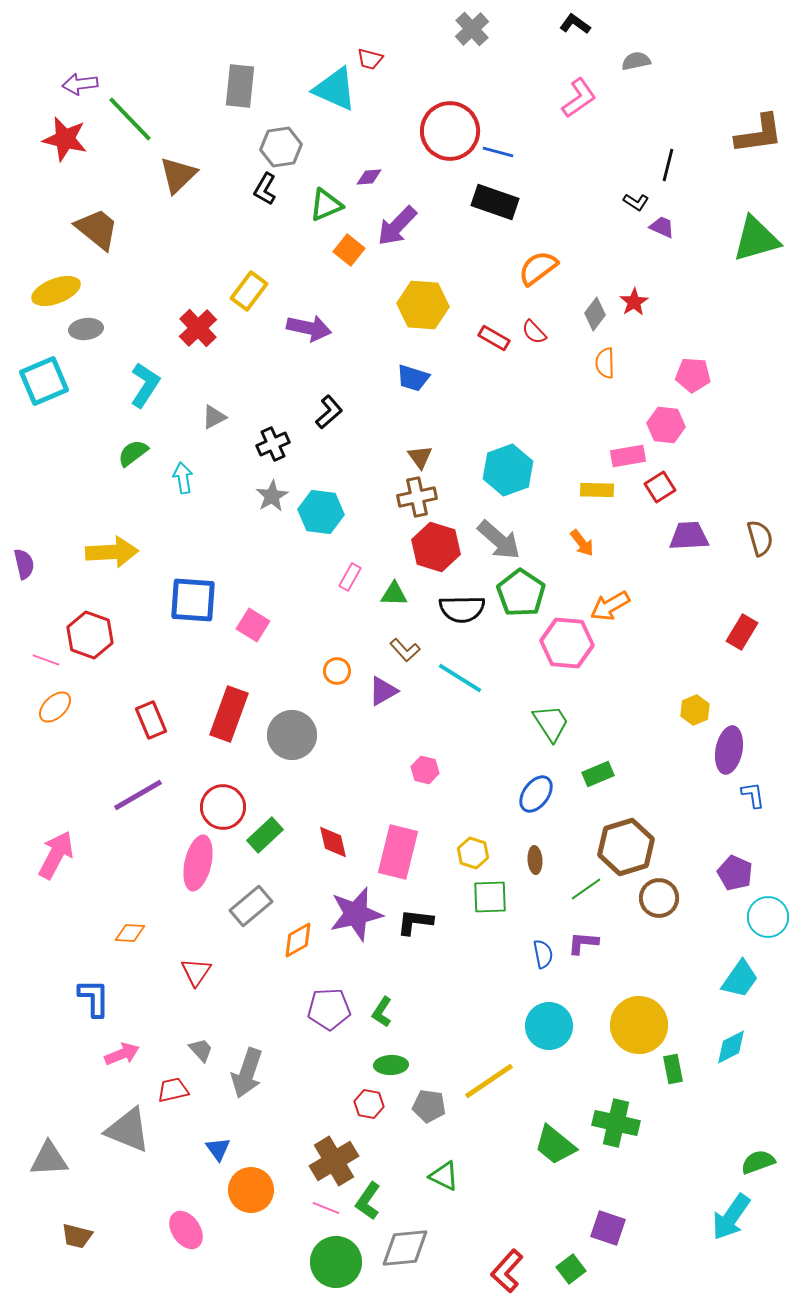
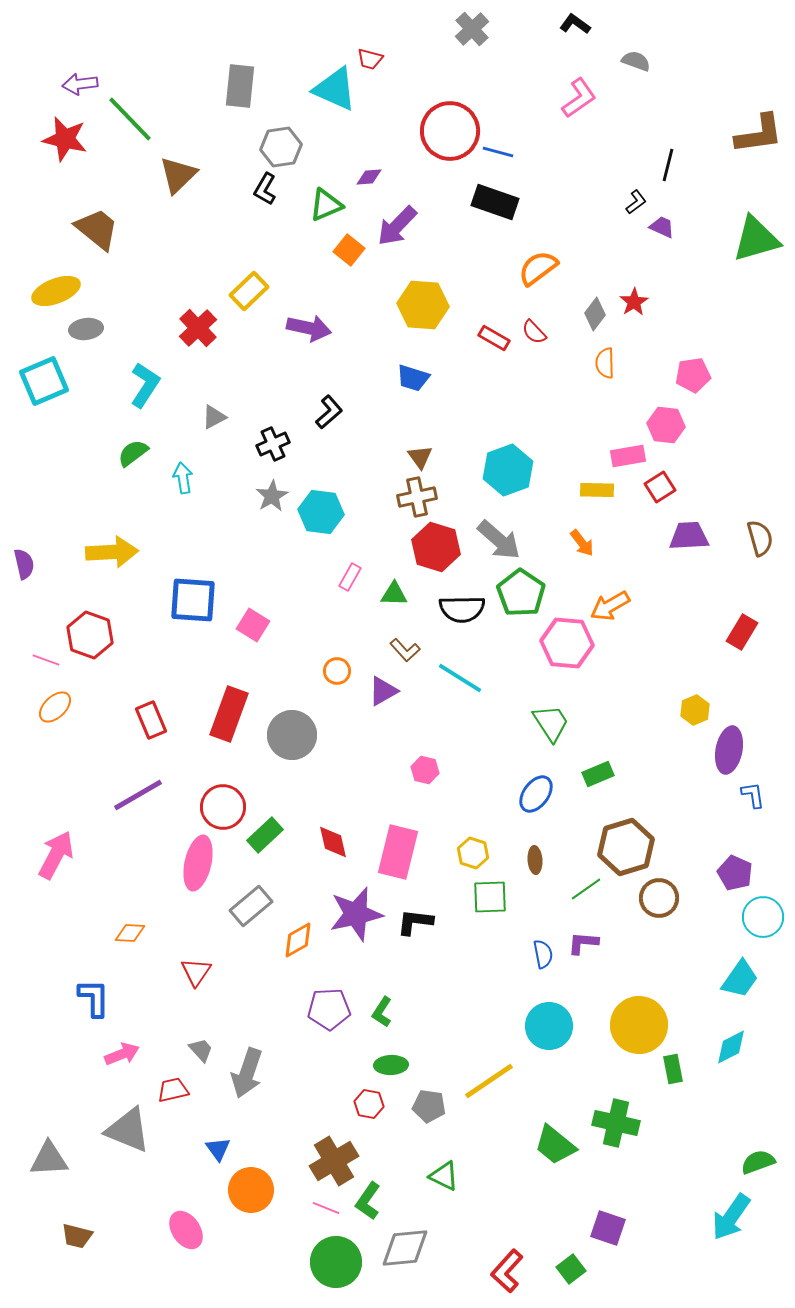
gray semicircle at (636, 61): rotated 32 degrees clockwise
black L-shape at (636, 202): rotated 70 degrees counterclockwise
yellow rectangle at (249, 291): rotated 9 degrees clockwise
pink pentagon at (693, 375): rotated 12 degrees counterclockwise
cyan circle at (768, 917): moved 5 px left
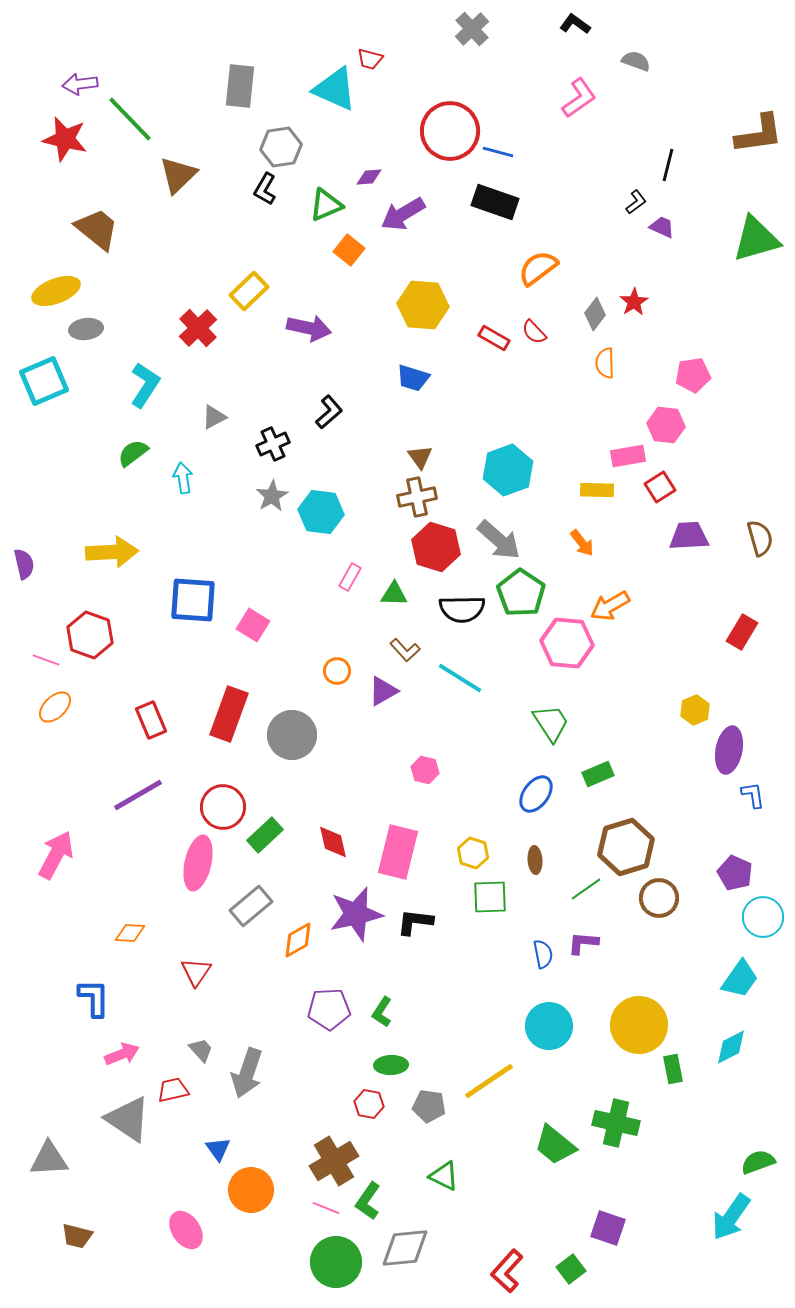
purple arrow at (397, 226): moved 6 px right, 12 px up; rotated 15 degrees clockwise
gray triangle at (128, 1130): moved 11 px up; rotated 12 degrees clockwise
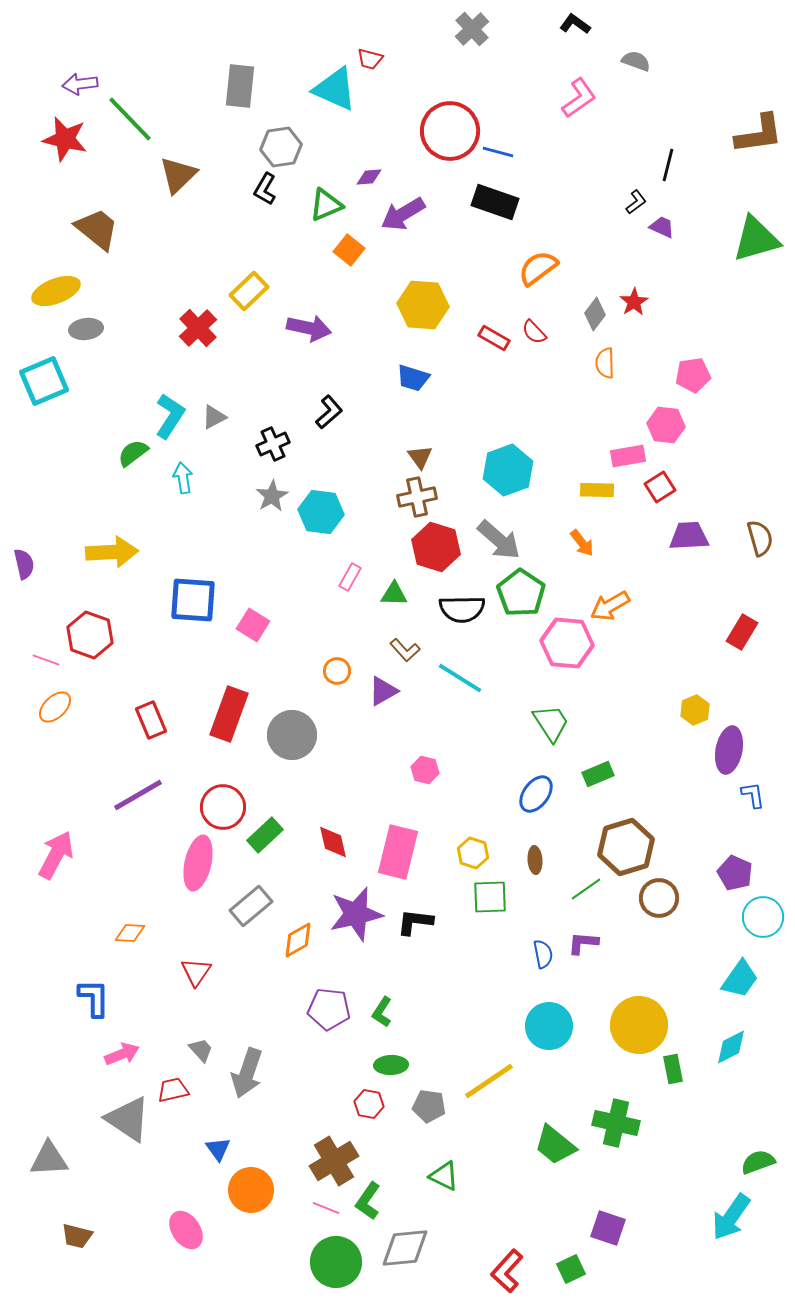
cyan L-shape at (145, 385): moved 25 px right, 31 px down
purple pentagon at (329, 1009): rotated 9 degrees clockwise
green square at (571, 1269): rotated 12 degrees clockwise
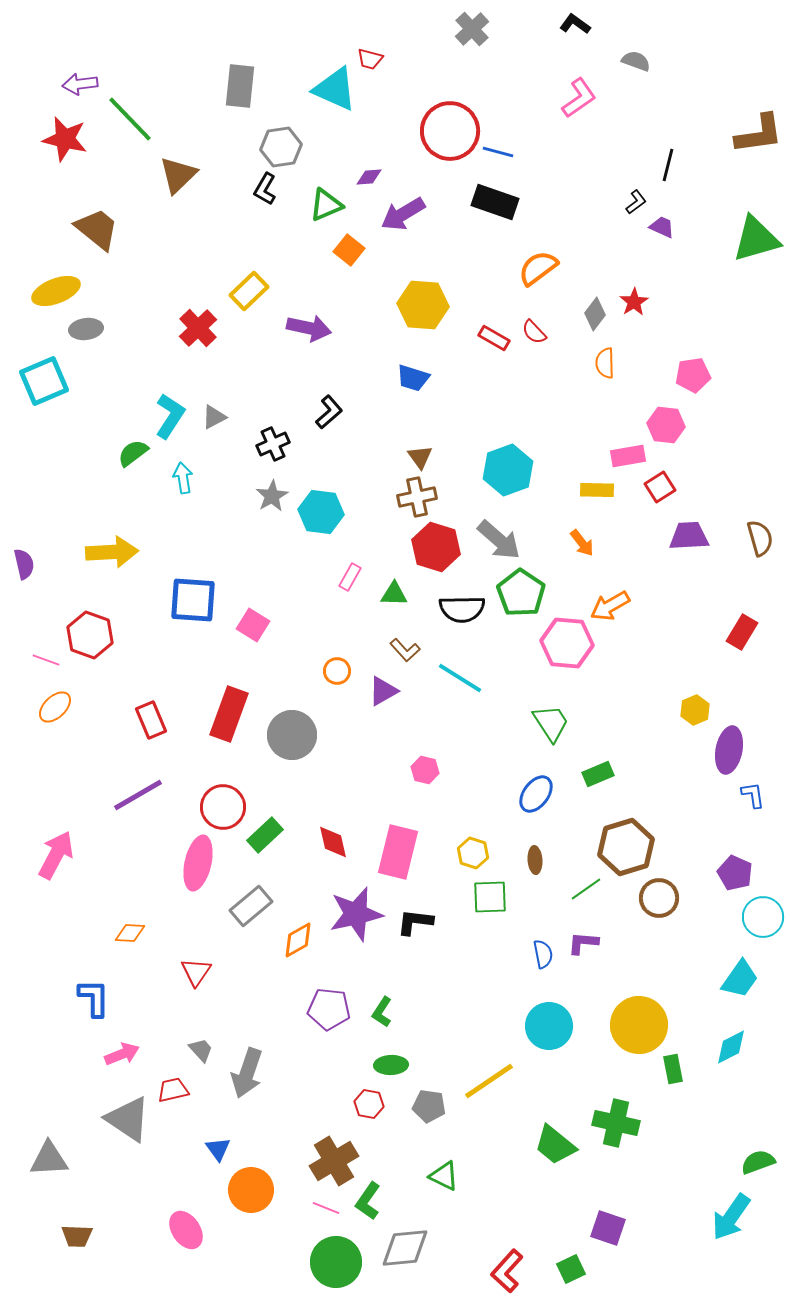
brown trapezoid at (77, 1236): rotated 12 degrees counterclockwise
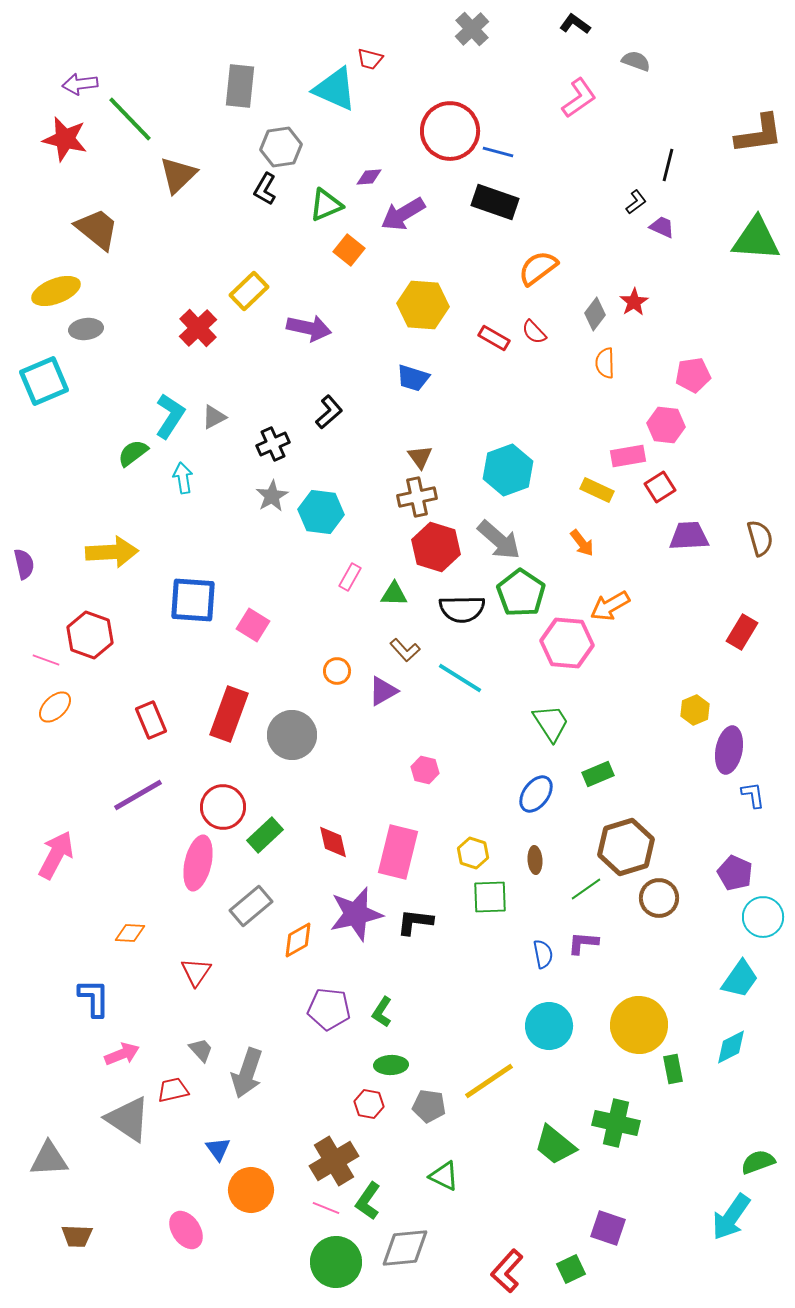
green triangle at (756, 239): rotated 20 degrees clockwise
yellow rectangle at (597, 490): rotated 24 degrees clockwise
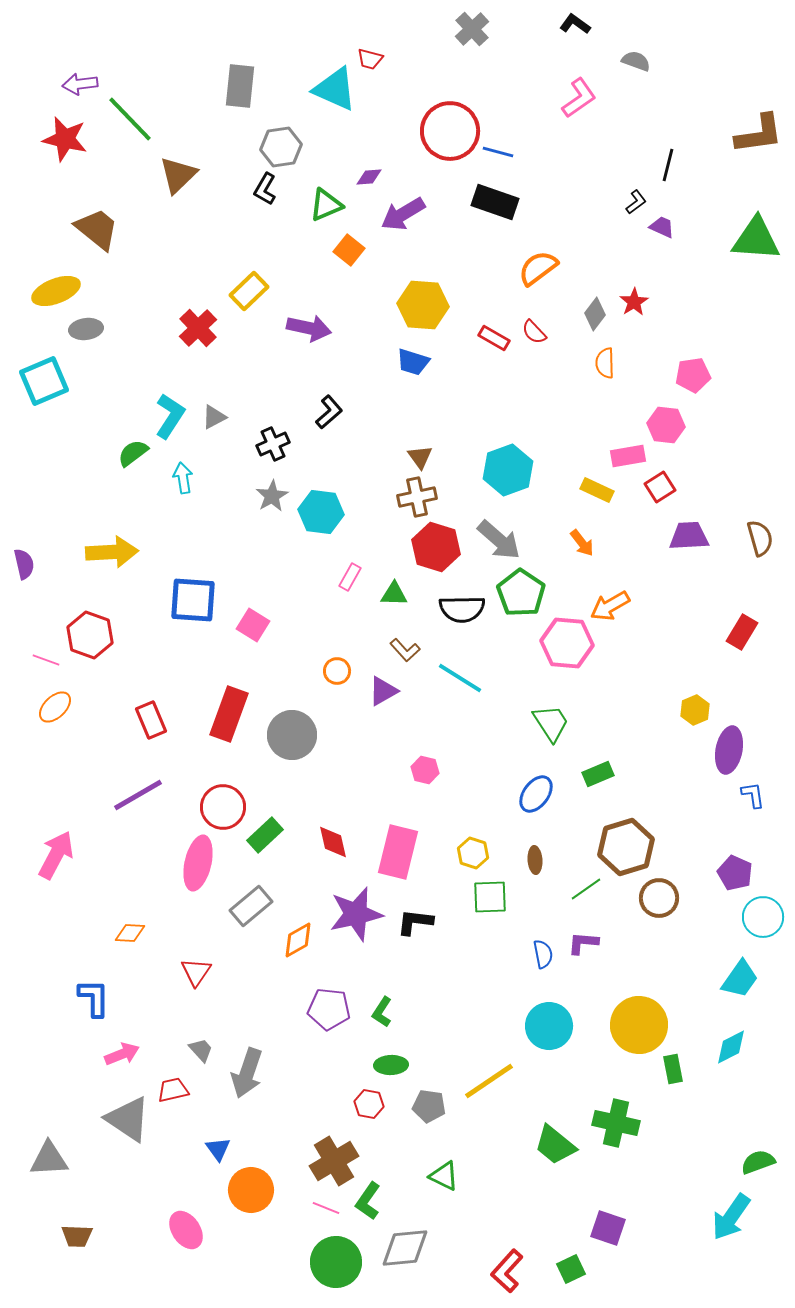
blue trapezoid at (413, 378): moved 16 px up
